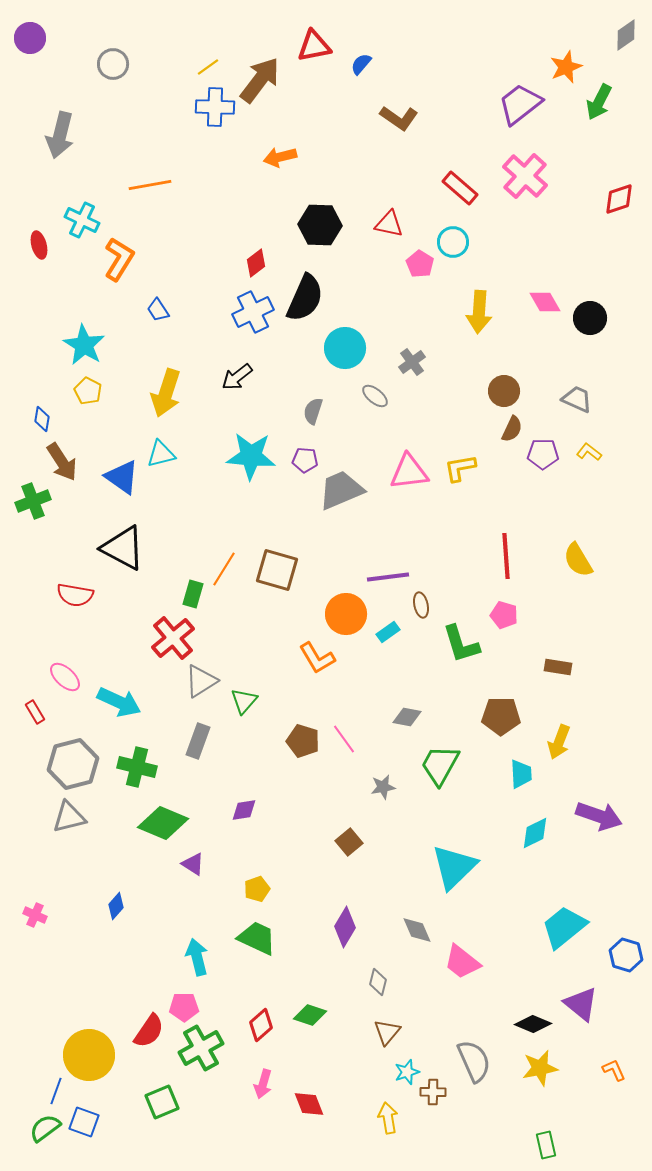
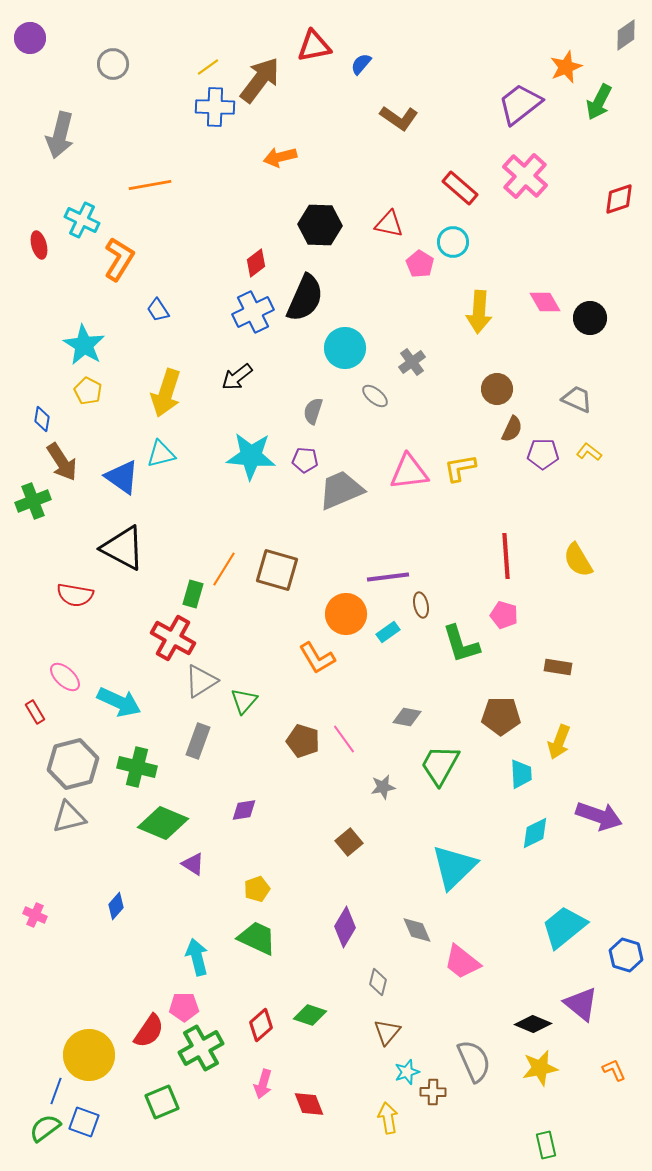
brown circle at (504, 391): moved 7 px left, 2 px up
red cross at (173, 638): rotated 21 degrees counterclockwise
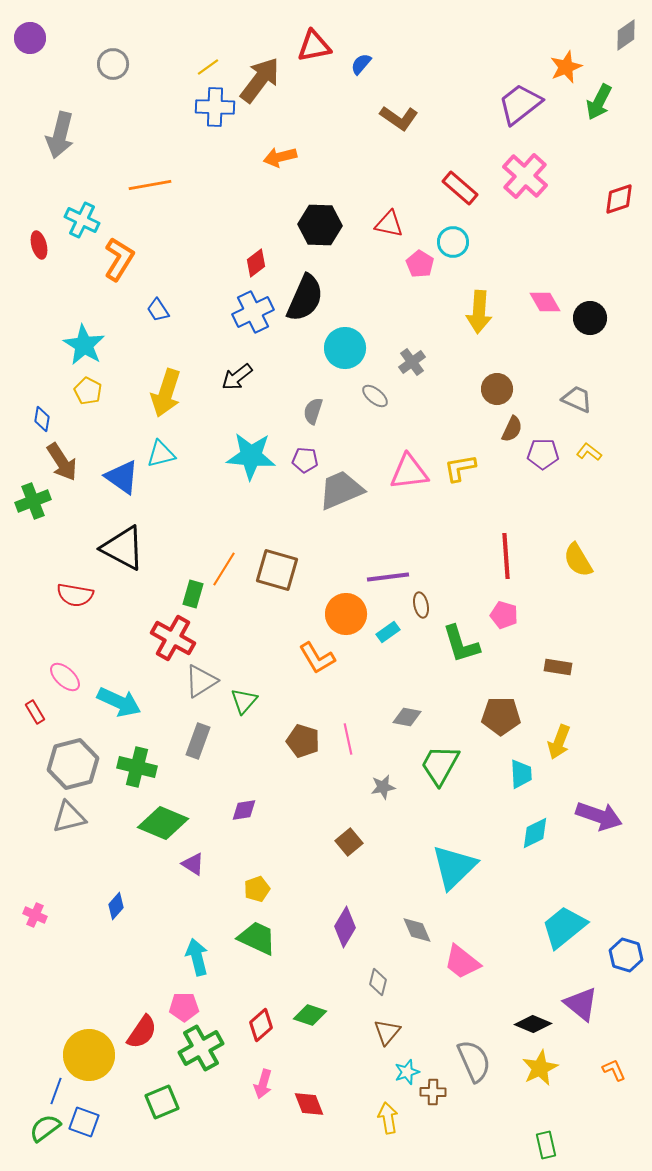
pink line at (344, 739): moved 4 px right; rotated 24 degrees clockwise
red semicircle at (149, 1031): moved 7 px left, 1 px down
yellow star at (540, 1068): rotated 15 degrees counterclockwise
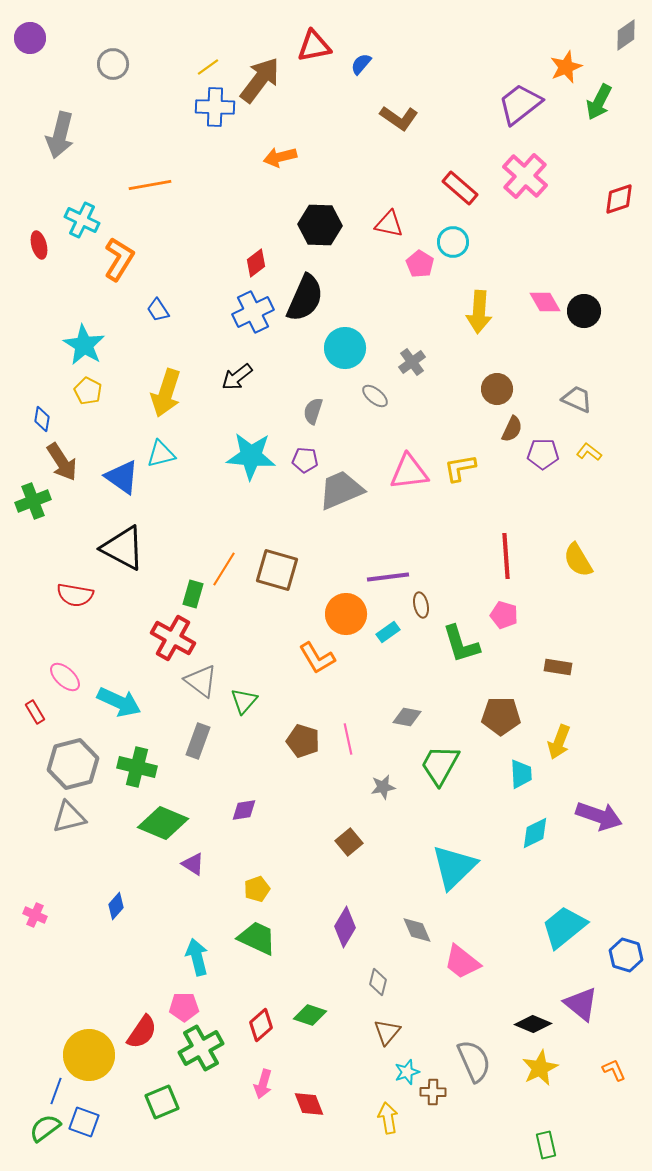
black circle at (590, 318): moved 6 px left, 7 px up
gray triangle at (201, 681): rotated 51 degrees counterclockwise
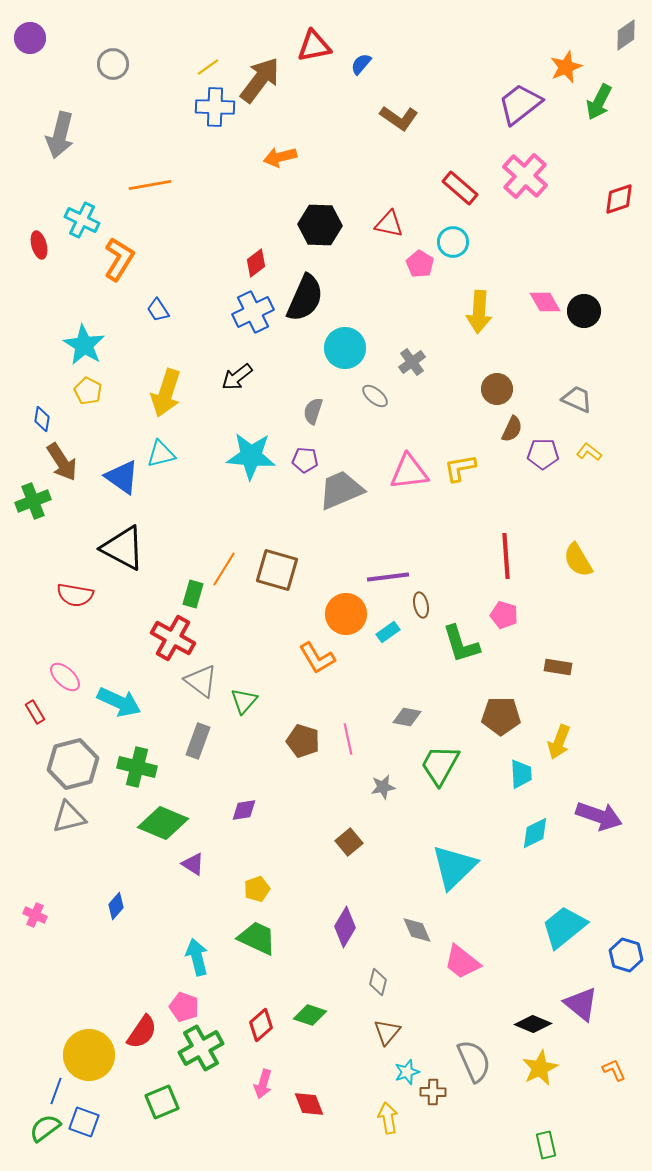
pink pentagon at (184, 1007): rotated 20 degrees clockwise
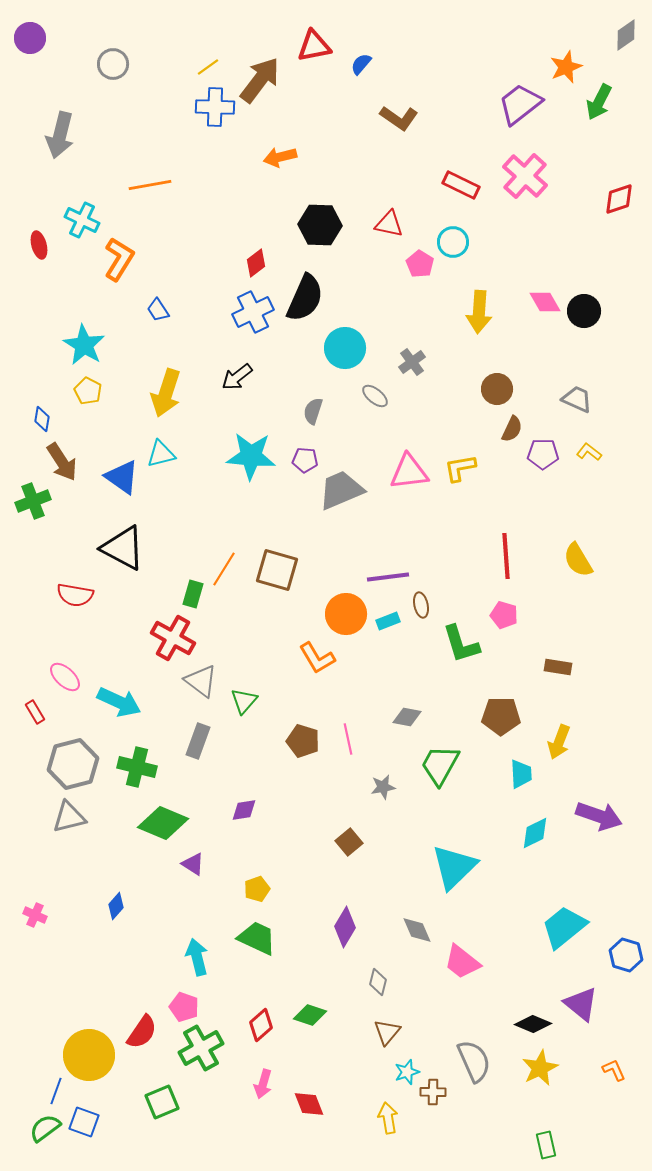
red rectangle at (460, 188): moved 1 px right, 3 px up; rotated 15 degrees counterclockwise
cyan rectangle at (388, 632): moved 11 px up; rotated 15 degrees clockwise
